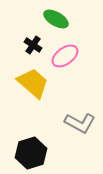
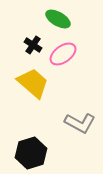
green ellipse: moved 2 px right
pink ellipse: moved 2 px left, 2 px up
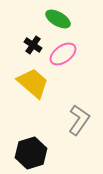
gray L-shape: moved 1 px left, 3 px up; rotated 84 degrees counterclockwise
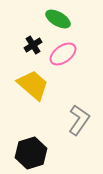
black cross: rotated 24 degrees clockwise
yellow trapezoid: moved 2 px down
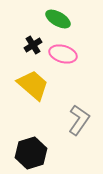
pink ellipse: rotated 52 degrees clockwise
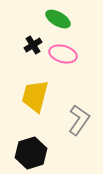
yellow trapezoid: moved 2 px right, 11 px down; rotated 116 degrees counterclockwise
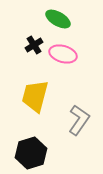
black cross: moved 1 px right
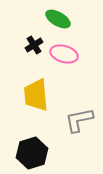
pink ellipse: moved 1 px right
yellow trapezoid: moved 1 px right, 1 px up; rotated 20 degrees counterclockwise
gray L-shape: rotated 136 degrees counterclockwise
black hexagon: moved 1 px right
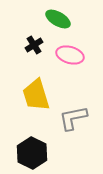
pink ellipse: moved 6 px right, 1 px down
yellow trapezoid: rotated 12 degrees counterclockwise
gray L-shape: moved 6 px left, 2 px up
black hexagon: rotated 16 degrees counterclockwise
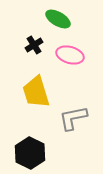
yellow trapezoid: moved 3 px up
black hexagon: moved 2 px left
